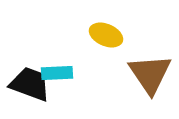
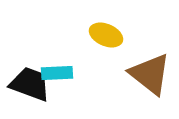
brown triangle: rotated 18 degrees counterclockwise
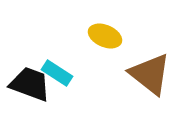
yellow ellipse: moved 1 px left, 1 px down
cyan rectangle: rotated 36 degrees clockwise
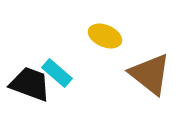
cyan rectangle: rotated 8 degrees clockwise
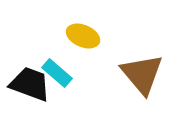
yellow ellipse: moved 22 px left
brown triangle: moved 8 px left; rotated 12 degrees clockwise
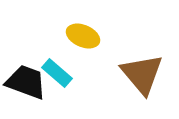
black trapezoid: moved 4 px left, 2 px up
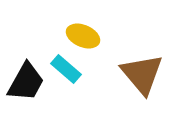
cyan rectangle: moved 9 px right, 4 px up
black trapezoid: rotated 99 degrees clockwise
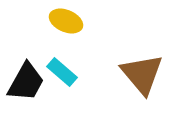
yellow ellipse: moved 17 px left, 15 px up
cyan rectangle: moved 4 px left, 3 px down
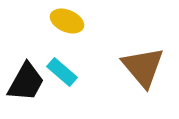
yellow ellipse: moved 1 px right
brown triangle: moved 1 px right, 7 px up
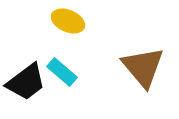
yellow ellipse: moved 1 px right
black trapezoid: rotated 24 degrees clockwise
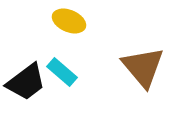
yellow ellipse: moved 1 px right
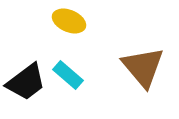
cyan rectangle: moved 6 px right, 3 px down
